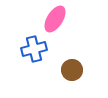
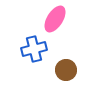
brown circle: moved 6 px left
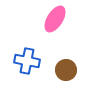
blue cross: moved 7 px left, 12 px down; rotated 25 degrees clockwise
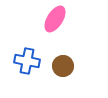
brown circle: moved 3 px left, 4 px up
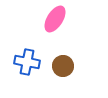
blue cross: moved 1 px down
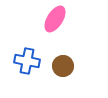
blue cross: moved 1 px up
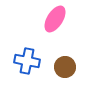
brown circle: moved 2 px right, 1 px down
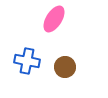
pink ellipse: moved 1 px left
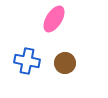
brown circle: moved 4 px up
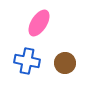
pink ellipse: moved 15 px left, 4 px down
